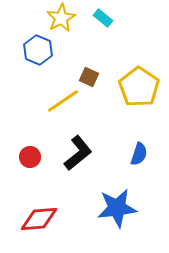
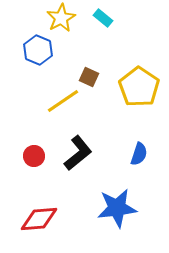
red circle: moved 4 px right, 1 px up
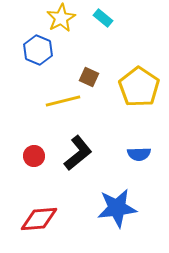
yellow line: rotated 20 degrees clockwise
blue semicircle: rotated 70 degrees clockwise
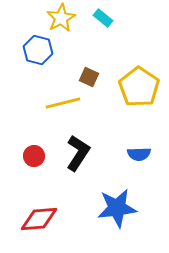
blue hexagon: rotated 8 degrees counterclockwise
yellow line: moved 2 px down
black L-shape: rotated 18 degrees counterclockwise
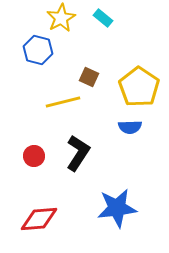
yellow line: moved 1 px up
blue semicircle: moved 9 px left, 27 px up
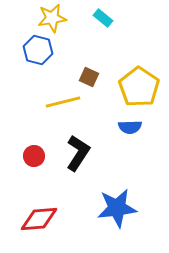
yellow star: moved 9 px left; rotated 20 degrees clockwise
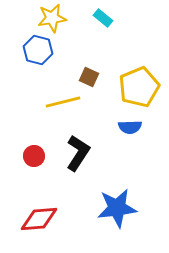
yellow pentagon: rotated 15 degrees clockwise
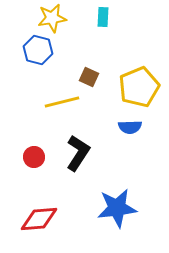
cyan rectangle: moved 1 px up; rotated 54 degrees clockwise
yellow line: moved 1 px left
red circle: moved 1 px down
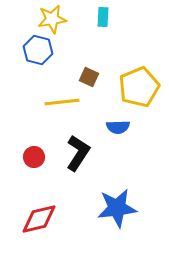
yellow star: moved 1 px down
yellow line: rotated 8 degrees clockwise
blue semicircle: moved 12 px left
red diamond: rotated 9 degrees counterclockwise
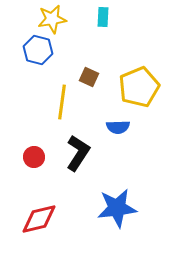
yellow line: rotated 76 degrees counterclockwise
